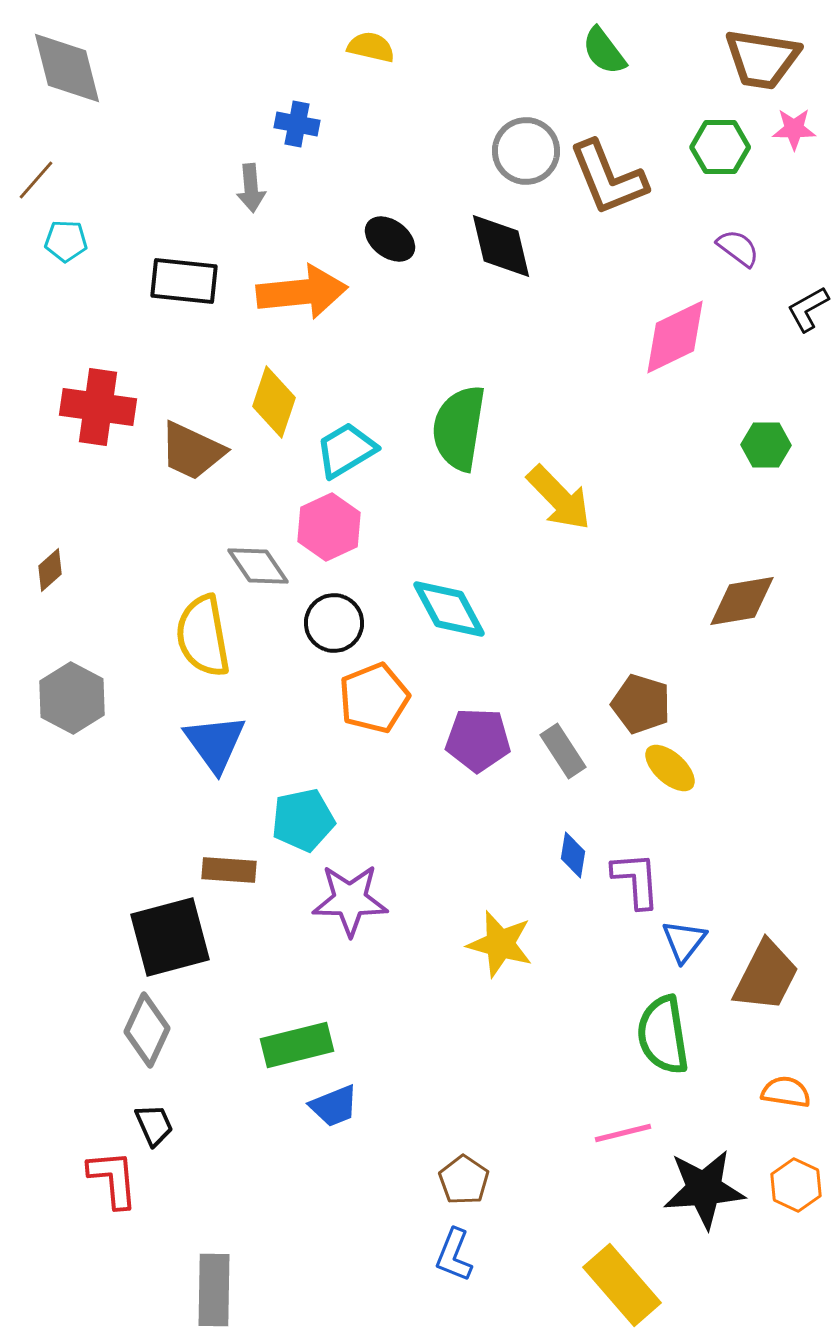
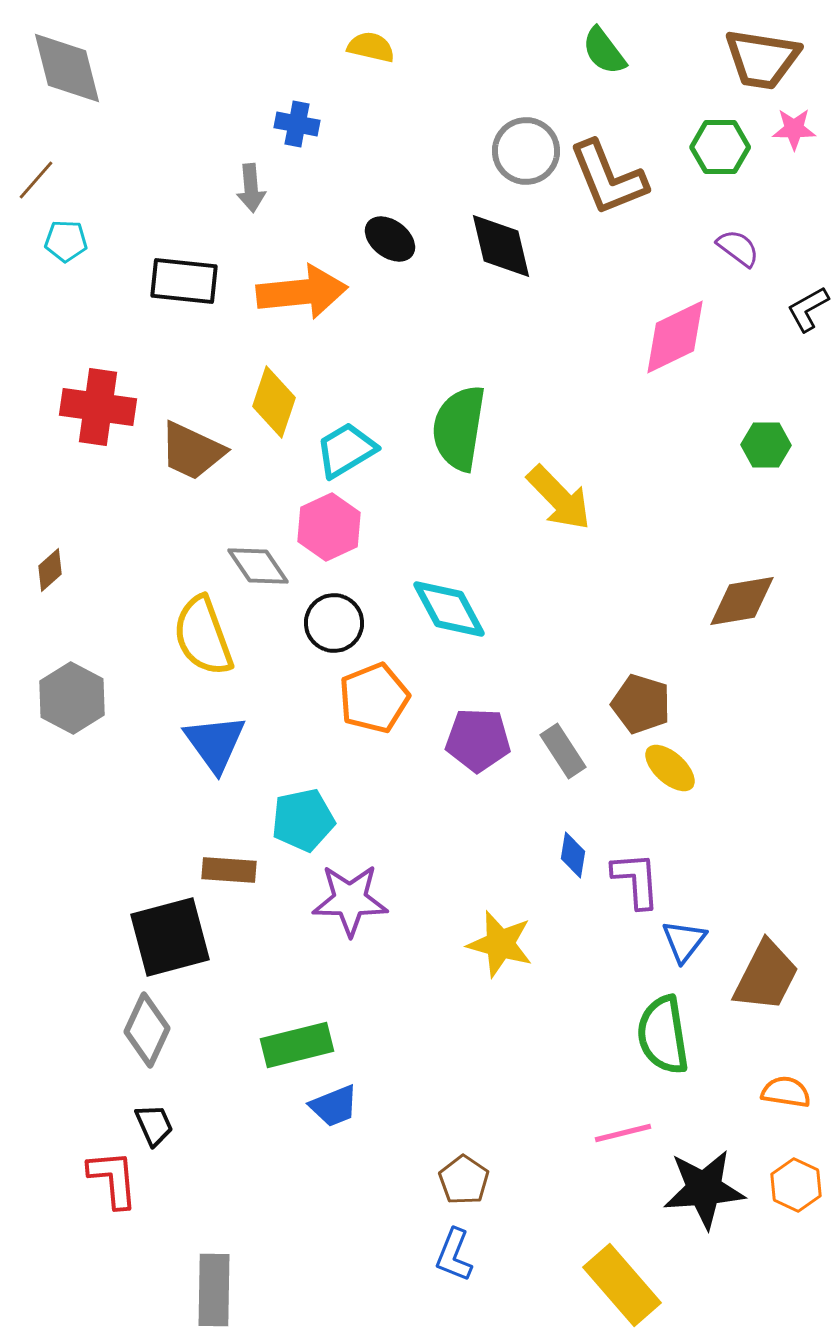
yellow semicircle at (203, 636): rotated 10 degrees counterclockwise
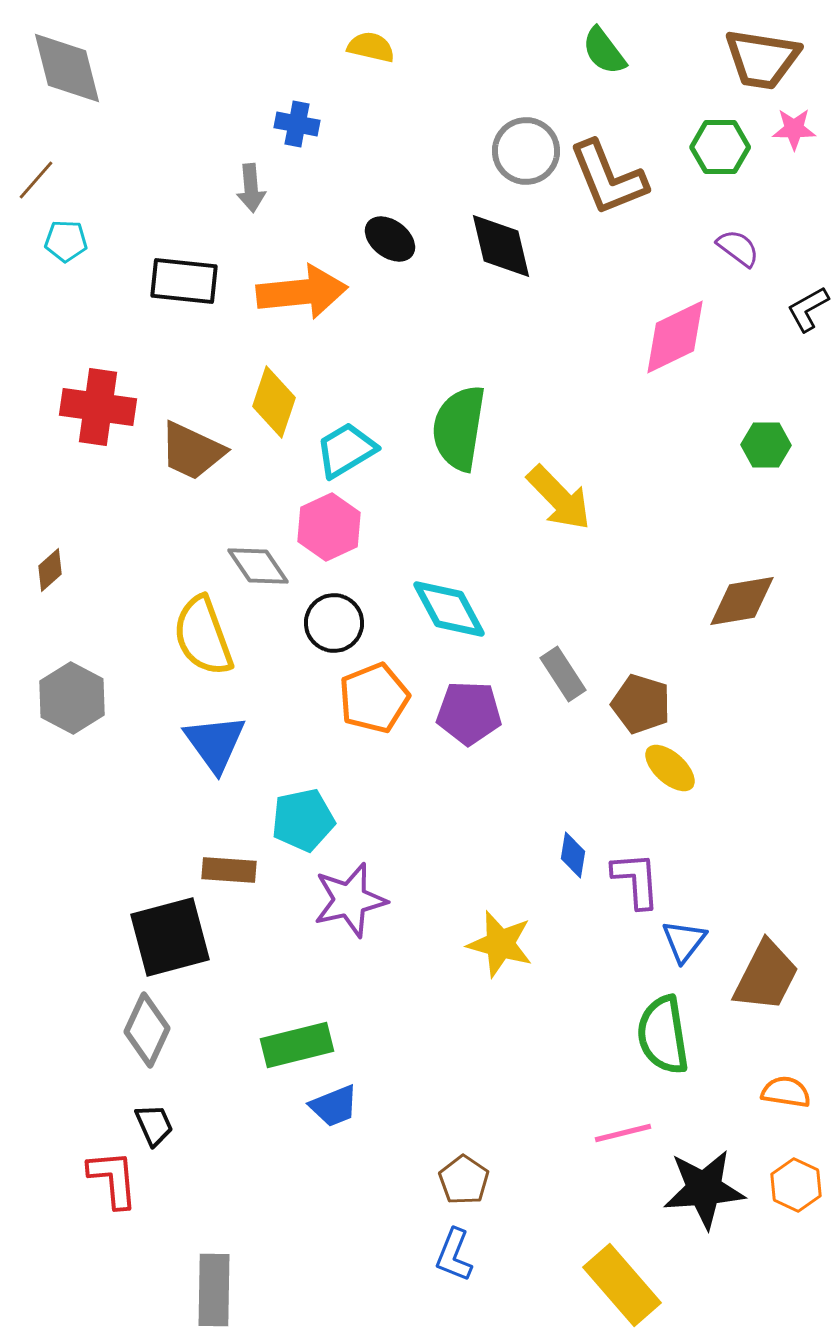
purple pentagon at (478, 740): moved 9 px left, 27 px up
gray rectangle at (563, 751): moved 77 px up
purple star at (350, 900): rotated 14 degrees counterclockwise
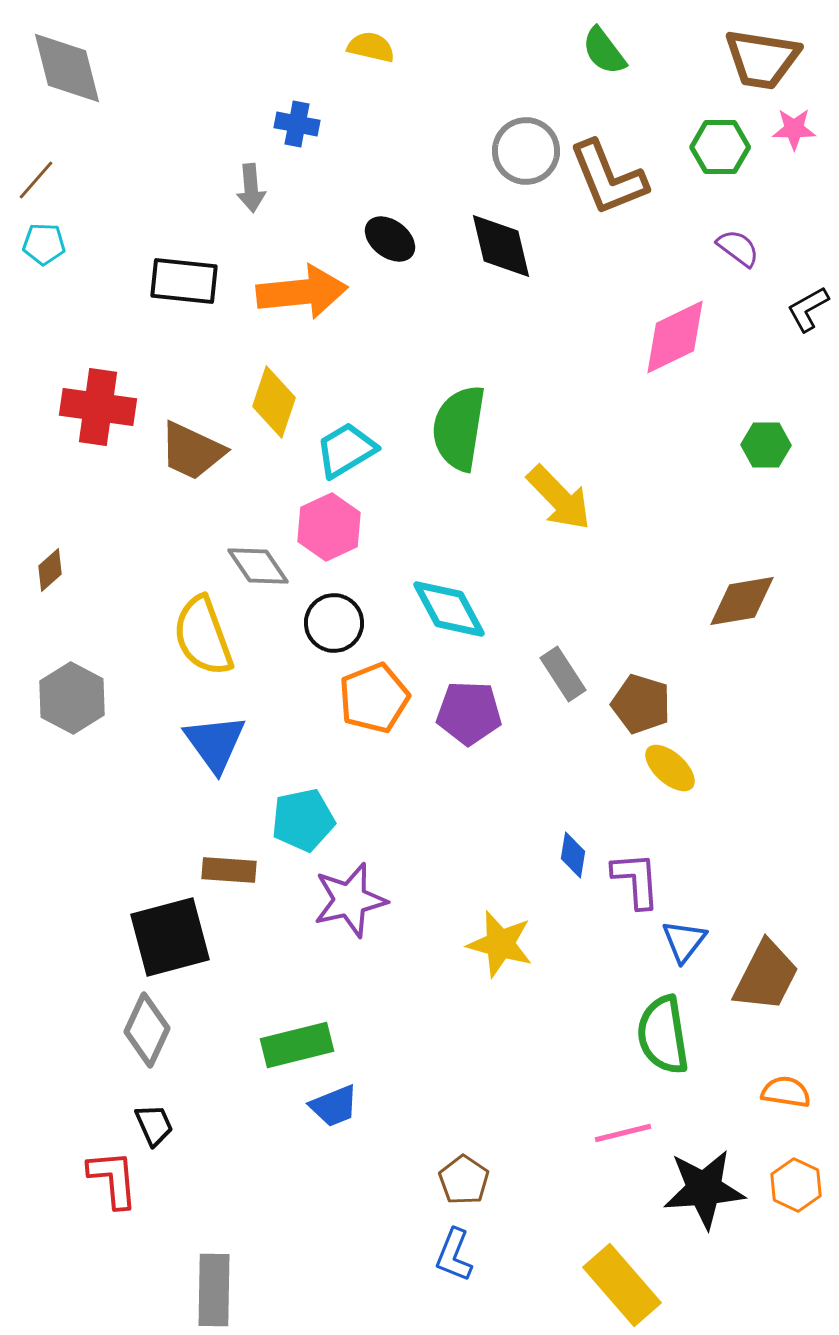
cyan pentagon at (66, 241): moved 22 px left, 3 px down
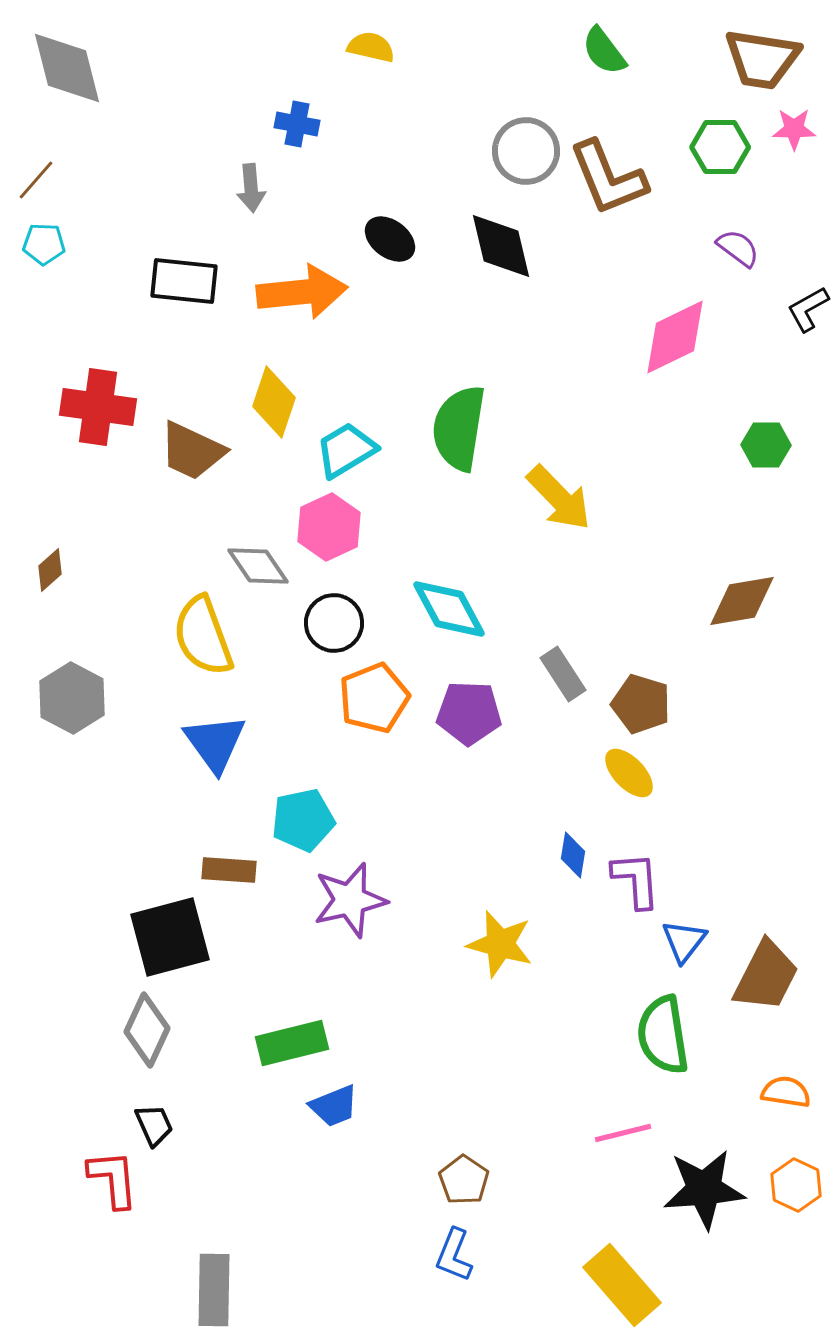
yellow ellipse at (670, 768): moved 41 px left, 5 px down; rotated 4 degrees clockwise
green rectangle at (297, 1045): moved 5 px left, 2 px up
